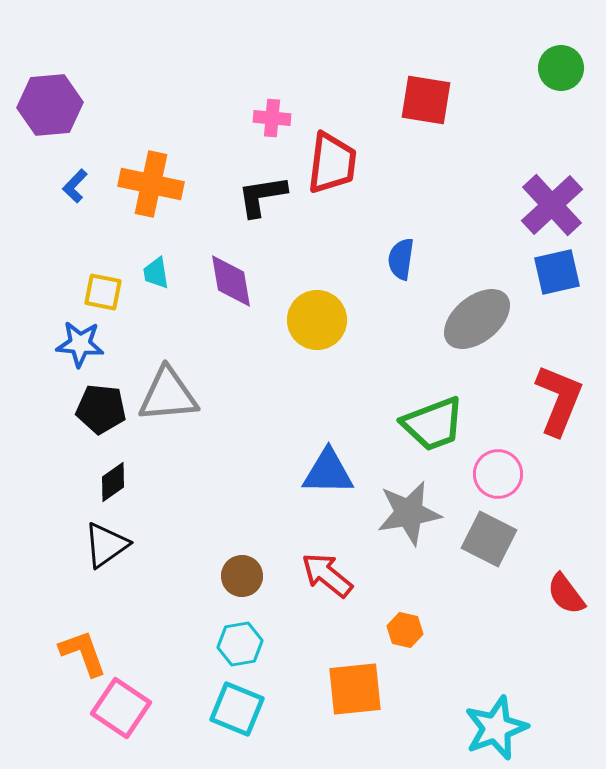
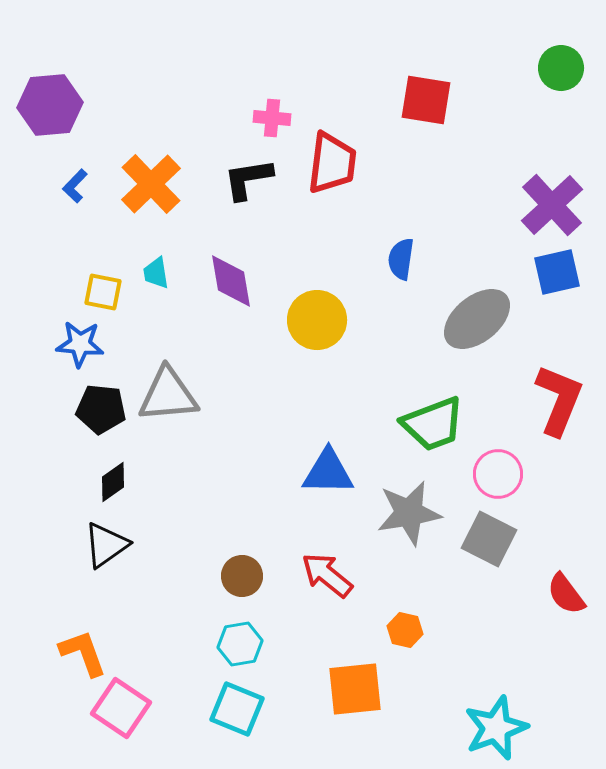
orange cross: rotated 34 degrees clockwise
black L-shape: moved 14 px left, 17 px up
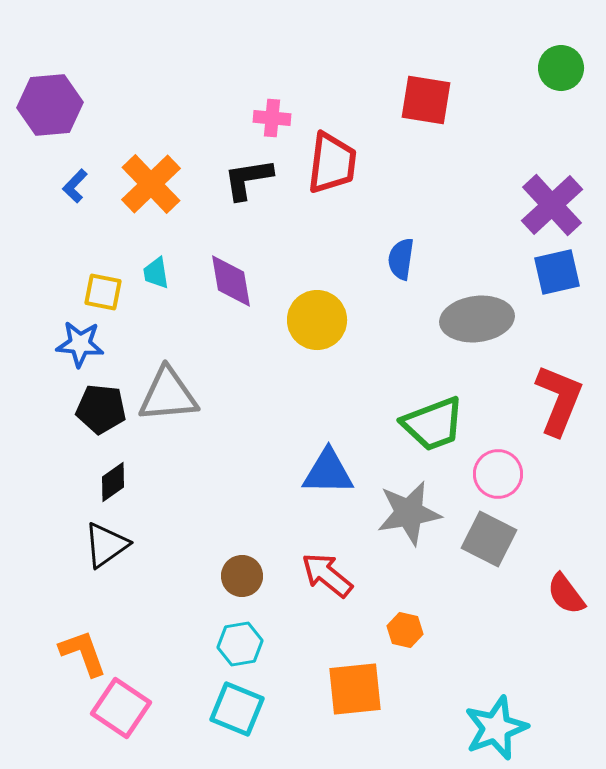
gray ellipse: rotated 32 degrees clockwise
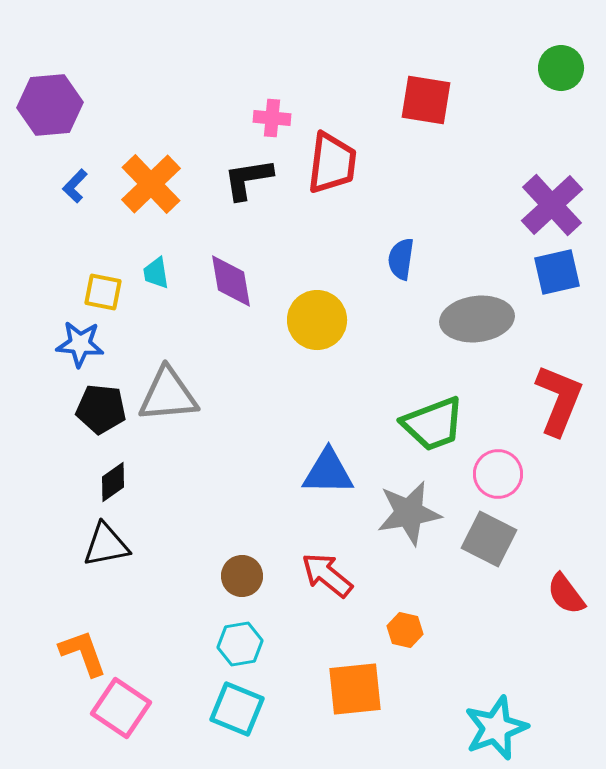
black triangle: rotated 24 degrees clockwise
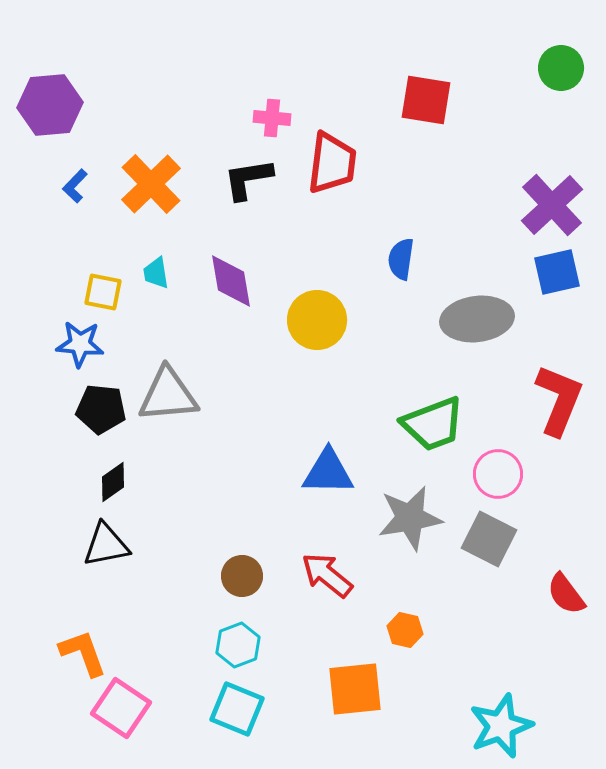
gray star: moved 1 px right, 5 px down
cyan hexagon: moved 2 px left, 1 px down; rotated 12 degrees counterclockwise
cyan star: moved 5 px right, 2 px up
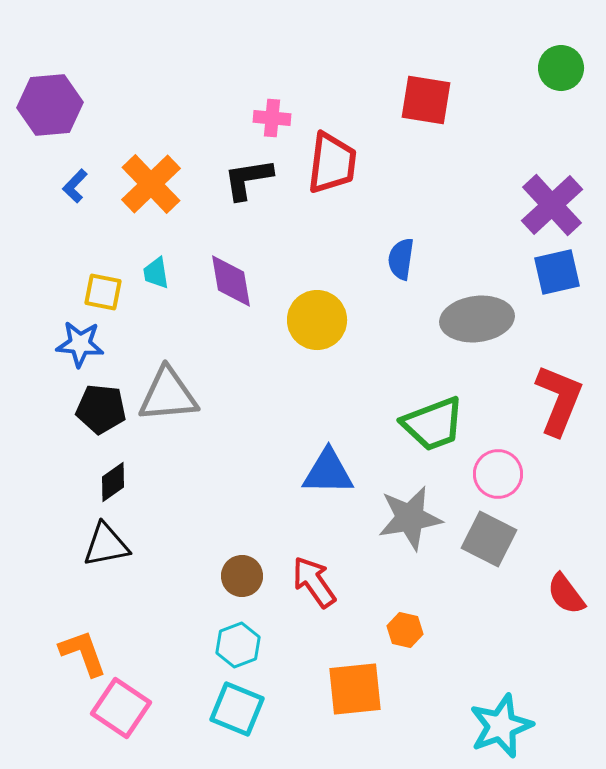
red arrow: moved 13 px left, 7 px down; rotated 16 degrees clockwise
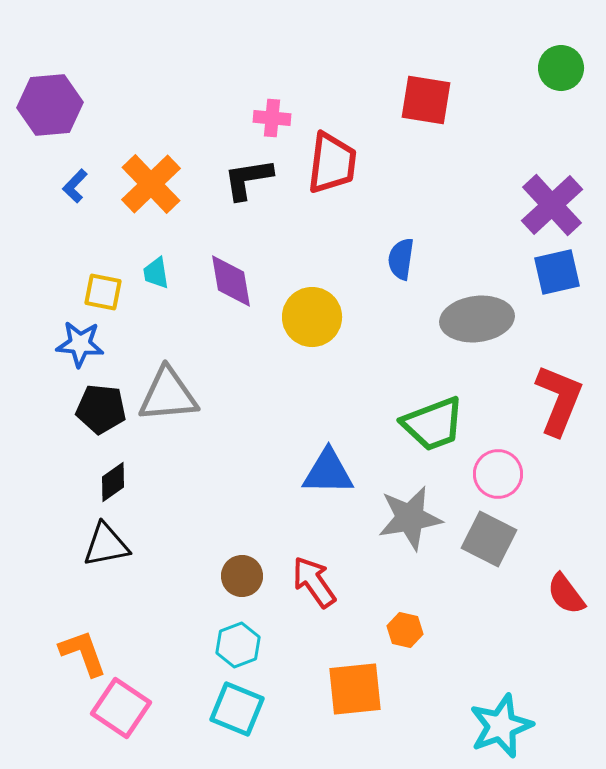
yellow circle: moved 5 px left, 3 px up
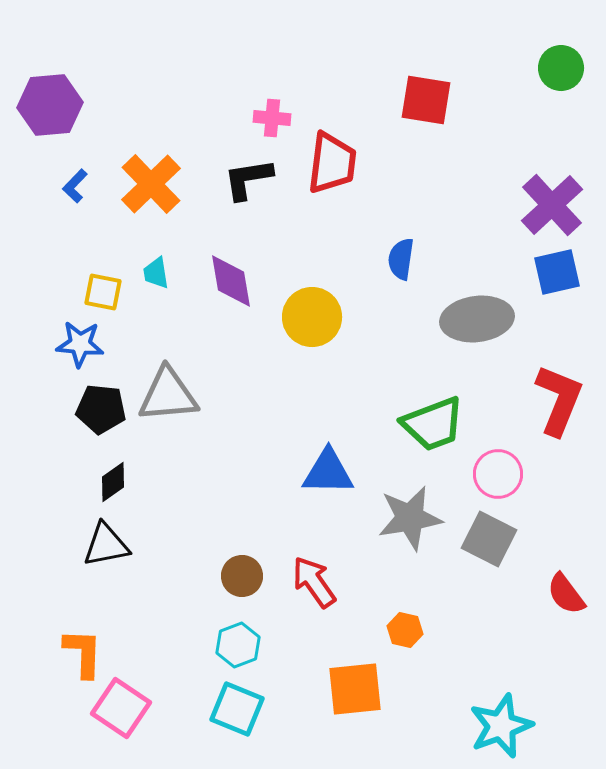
orange L-shape: rotated 22 degrees clockwise
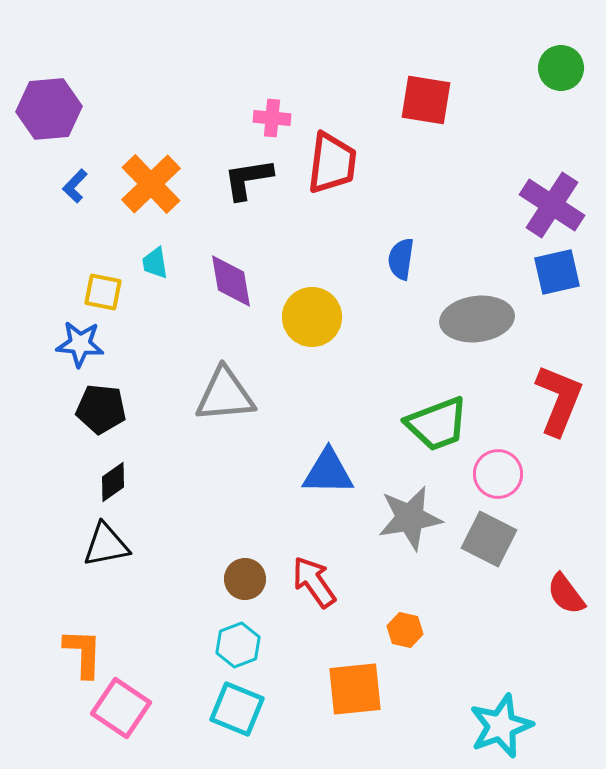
purple hexagon: moved 1 px left, 4 px down
purple cross: rotated 14 degrees counterclockwise
cyan trapezoid: moved 1 px left, 10 px up
gray triangle: moved 57 px right
green trapezoid: moved 4 px right
brown circle: moved 3 px right, 3 px down
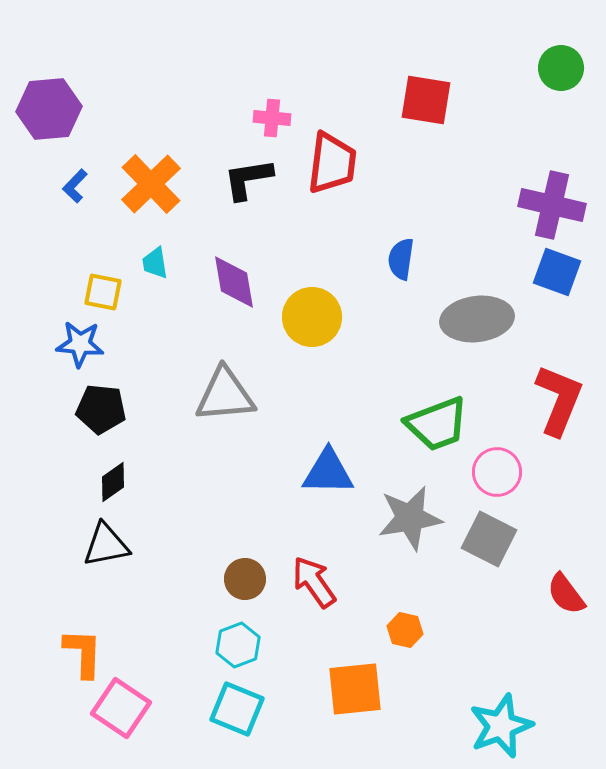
purple cross: rotated 20 degrees counterclockwise
blue square: rotated 33 degrees clockwise
purple diamond: moved 3 px right, 1 px down
pink circle: moved 1 px left, 2 px up
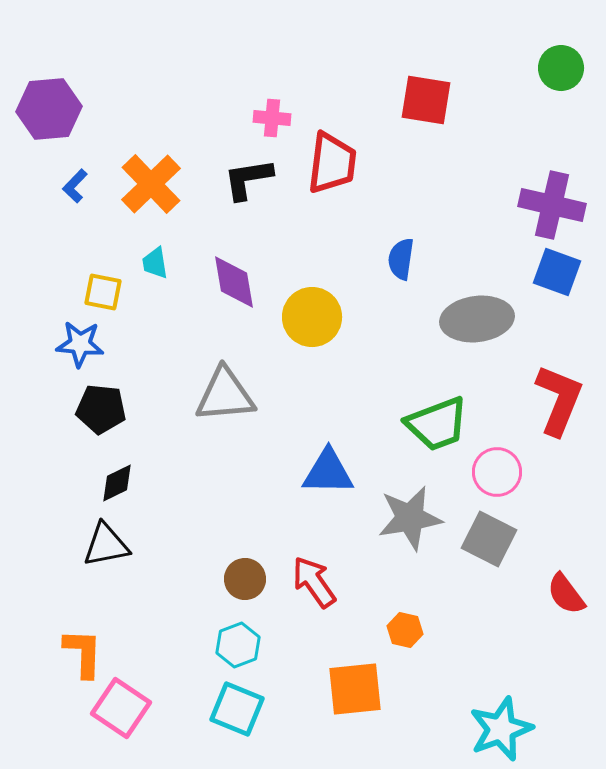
black diamond: moved 4 px right, 1 px down; rotated 9 degrees clockwise
cyan star: moved 3 px down
